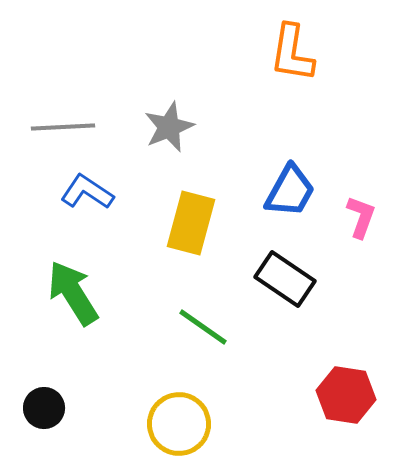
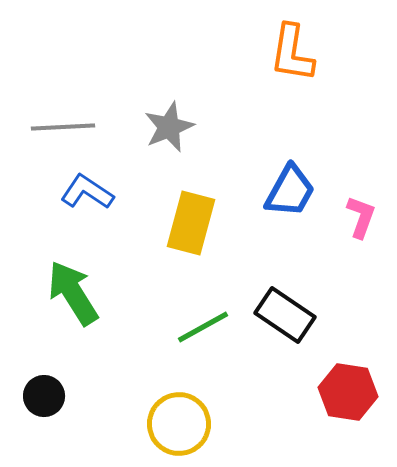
black rectangle: moved 36 px down
green line: rotated 64 degrees counterclockwise
red hexagon: moved 2 px right, 3 px up
black circle: moved 12 px up
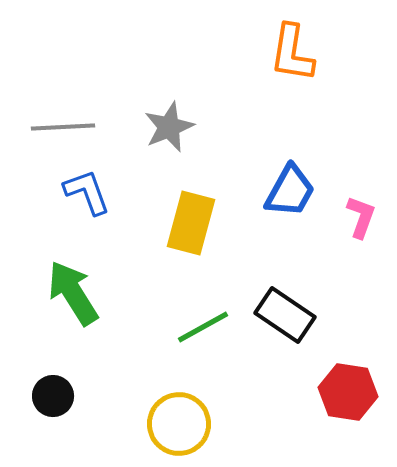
blue L-shape: rotated 36 degrees clockwise
black circle: moved 9 px right
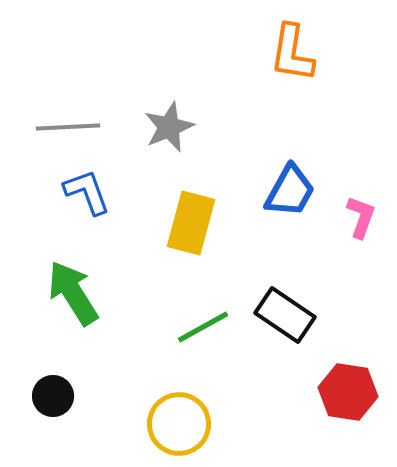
gray line: moved 5 px right
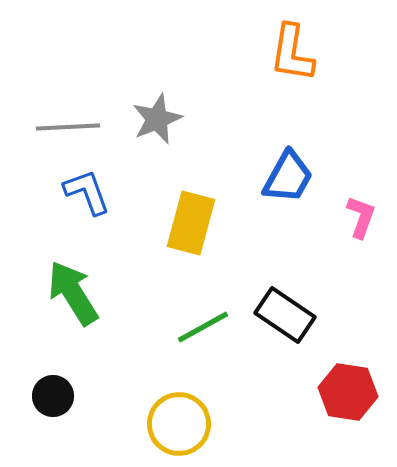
gray star: moved 12 px left, 8 px up
blue trapezoid: moved 2 px left, 14 px up
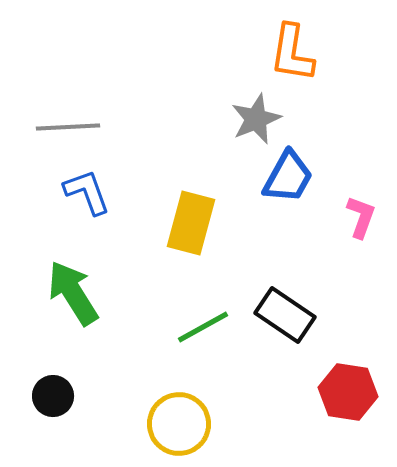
gray star: moved 99 px right
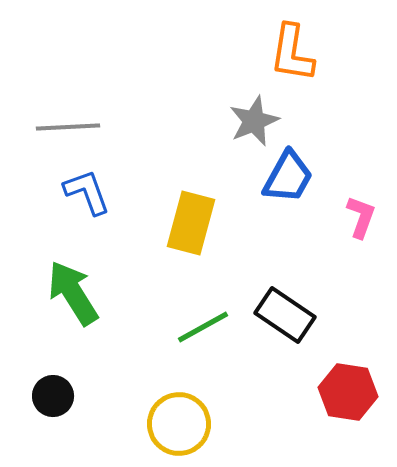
gray star: moved 2 px left, 2 px down
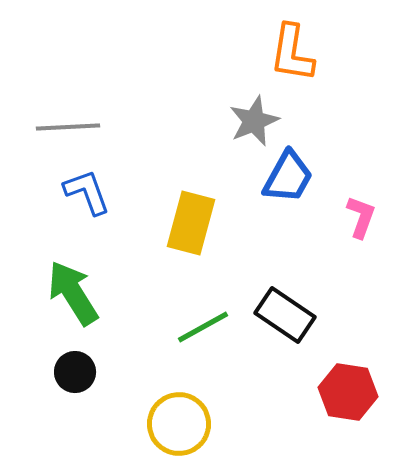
black circle: moved 22 px right, 24 px up
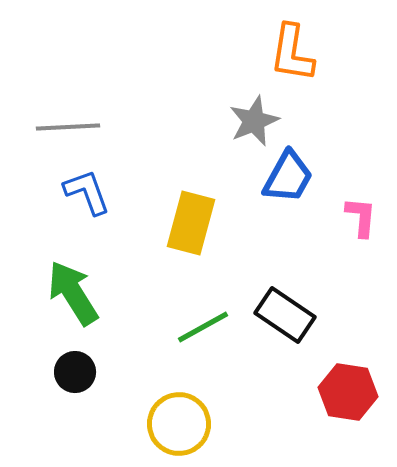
pink L-shape: rotated 15 degrees counterclockwise
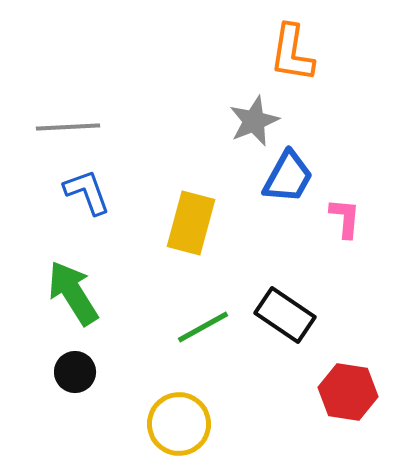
pink L-shape: moved 16 px left, 1 px down
